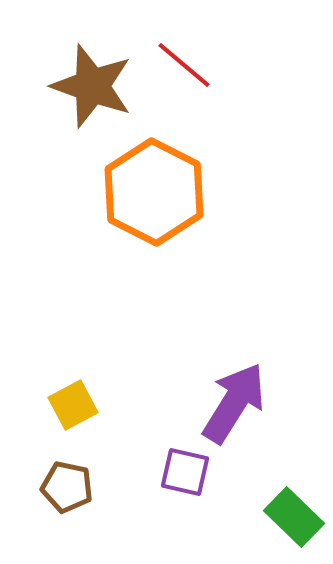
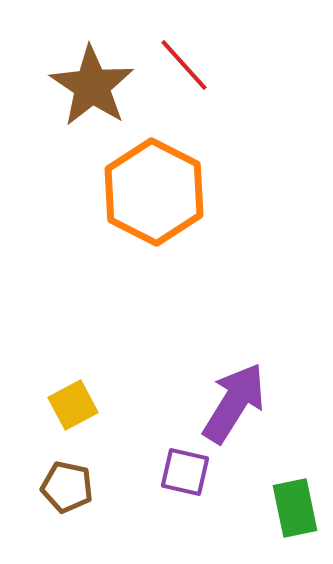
red line: rotated 8 degrees clockwise
brown star: rotated 14 degrees clockwise
green rectangle: moved 1 px right, 9 px up; rotated 34 degrees clockwise
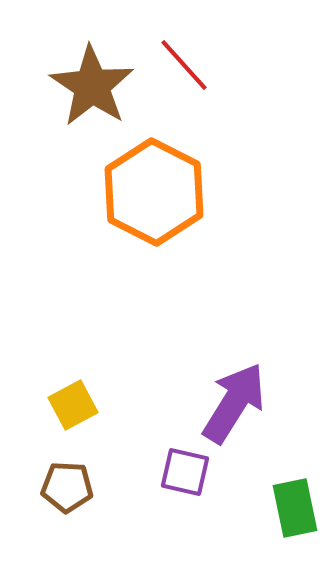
brown pentagon: rotated 9 degrees counterclockwise
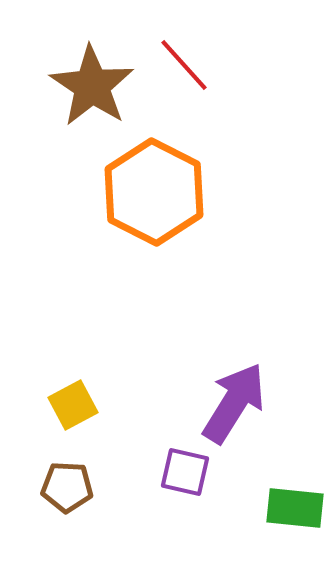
green rectangle: rotated 72 degrees counterclockwise
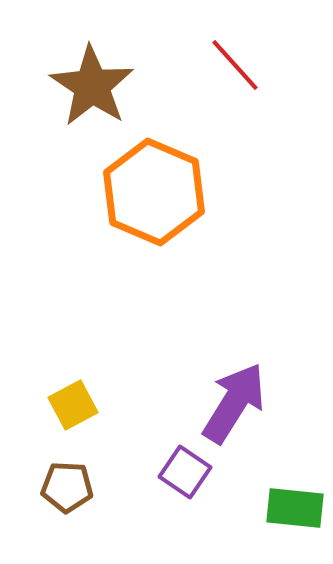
red line: moved 51 px right
orange hexagon: rotated 4 degrees counterclockwise
purple square: rotated 21 degrees clockwise
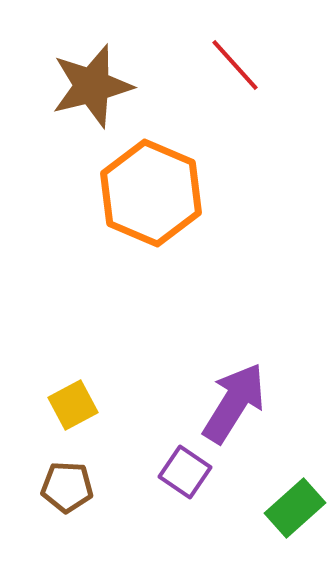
brown star: rotated 24 degrees clockwise
orange hexagon: moved 3 px left, 1 px down
green rectangle: rotated 48 degrees counterclockwise
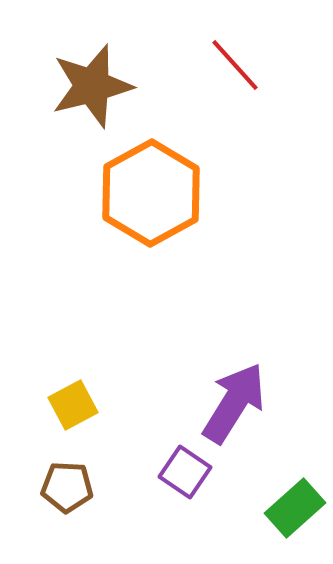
orange hexagon: rotated 8 degrees clockwise
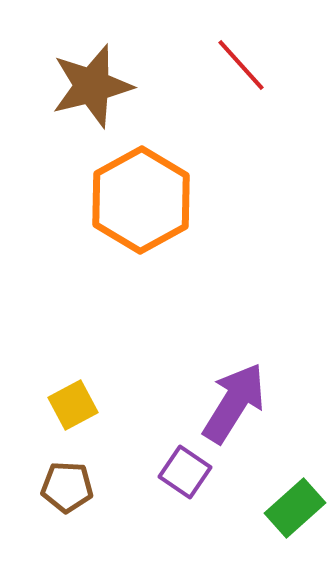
red line: moved 6 px right
orange hexagon: moved 10 px left, 7 px down
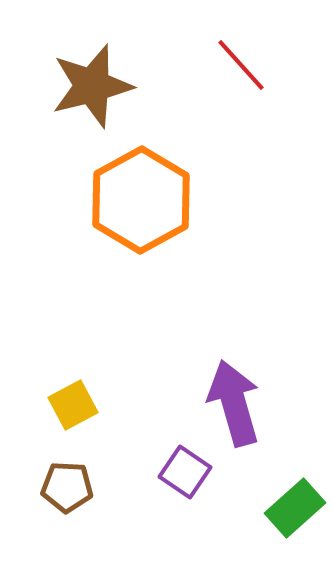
purple arrow: rotated 48 degrees counterclockwise
